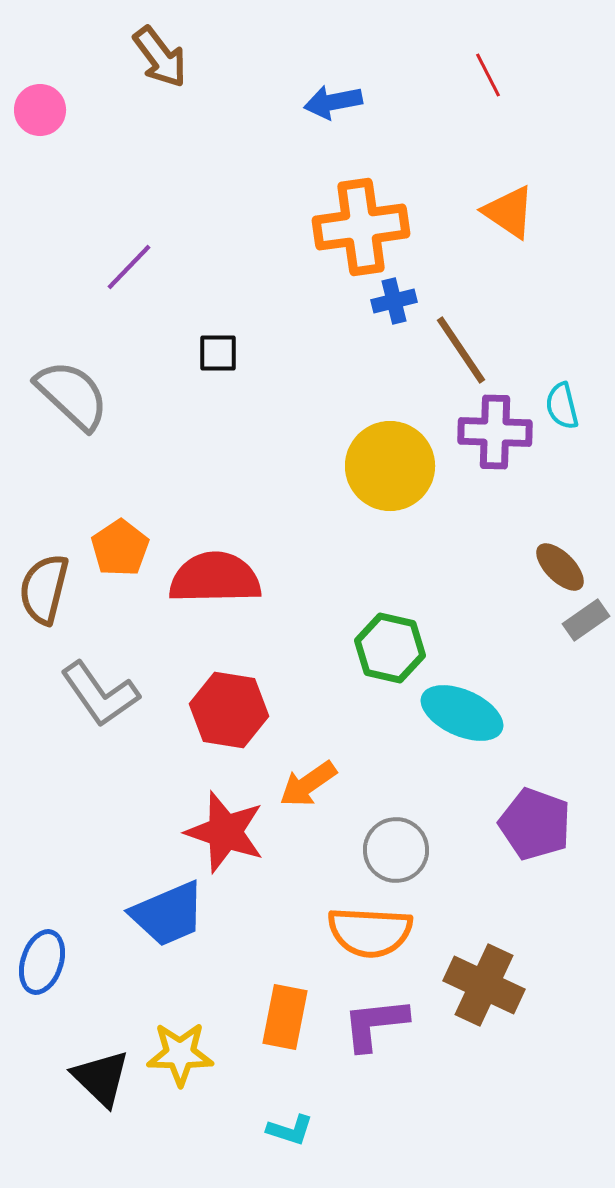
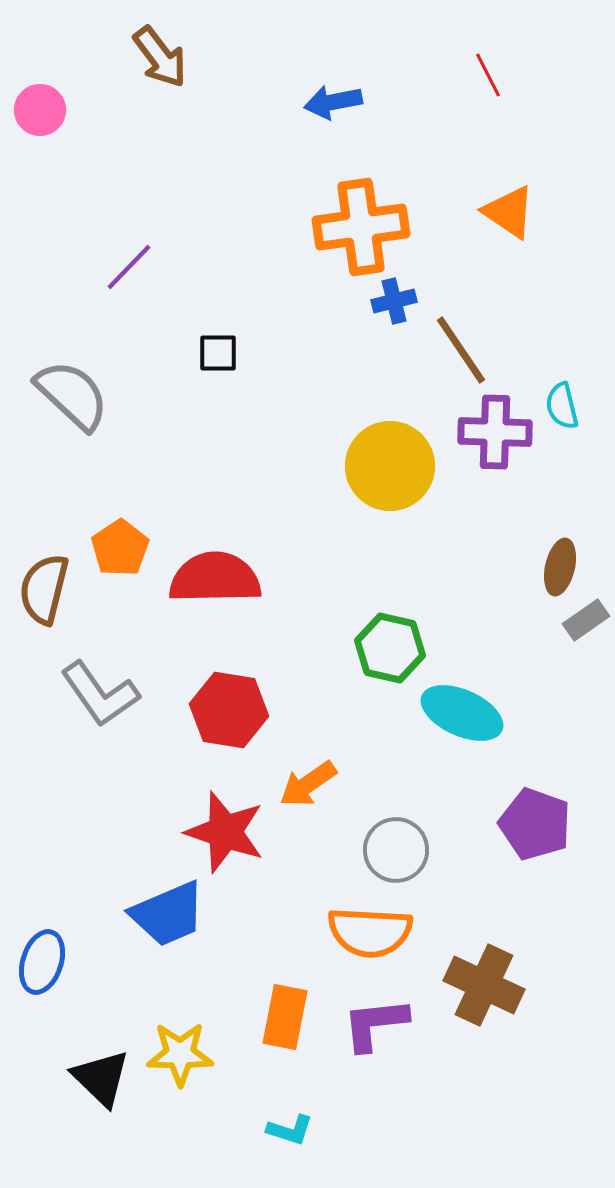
brown ellipse: rotated 58 degrees clockwise
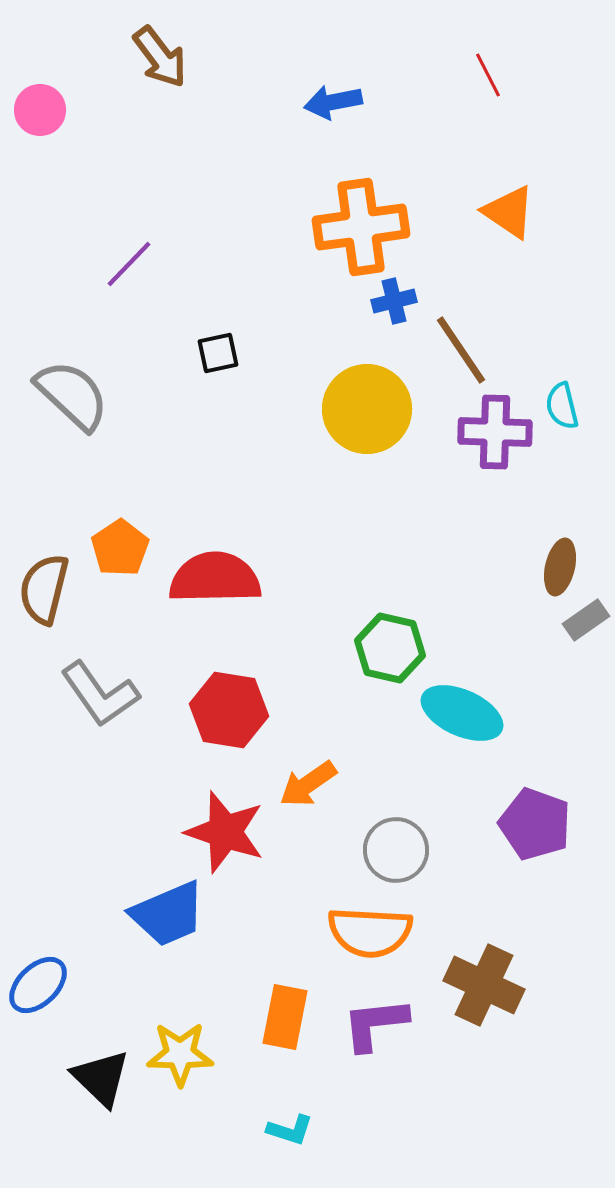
purple line: moved 3 px up
black square: rotated 12 degrees counterclockwise
yellow circle: moved 23 px left, 57 px up
blue ellipse: moved 4 px left, 23 px down; rotated 28 degrees clockwise
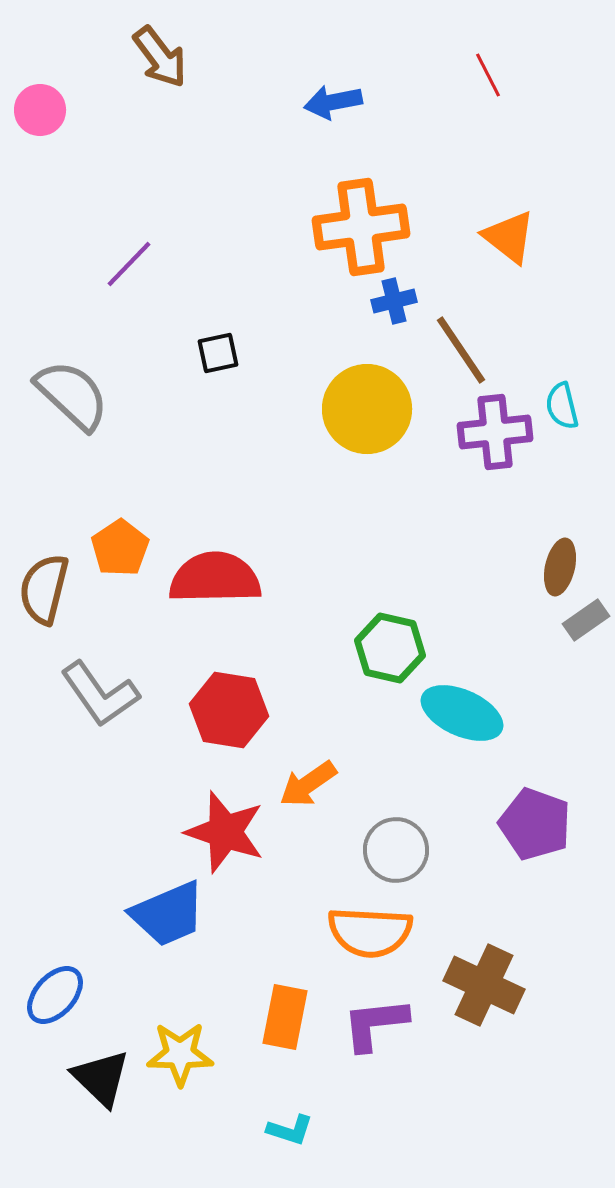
orange triangle: moved 25 px down; rotated 4 degrees clockwise
purple cross: rotated 8 degrees counterclockwise
blue ellipse: moved 17 px right, 10 px down; rotated 4 degrees counterclockwise
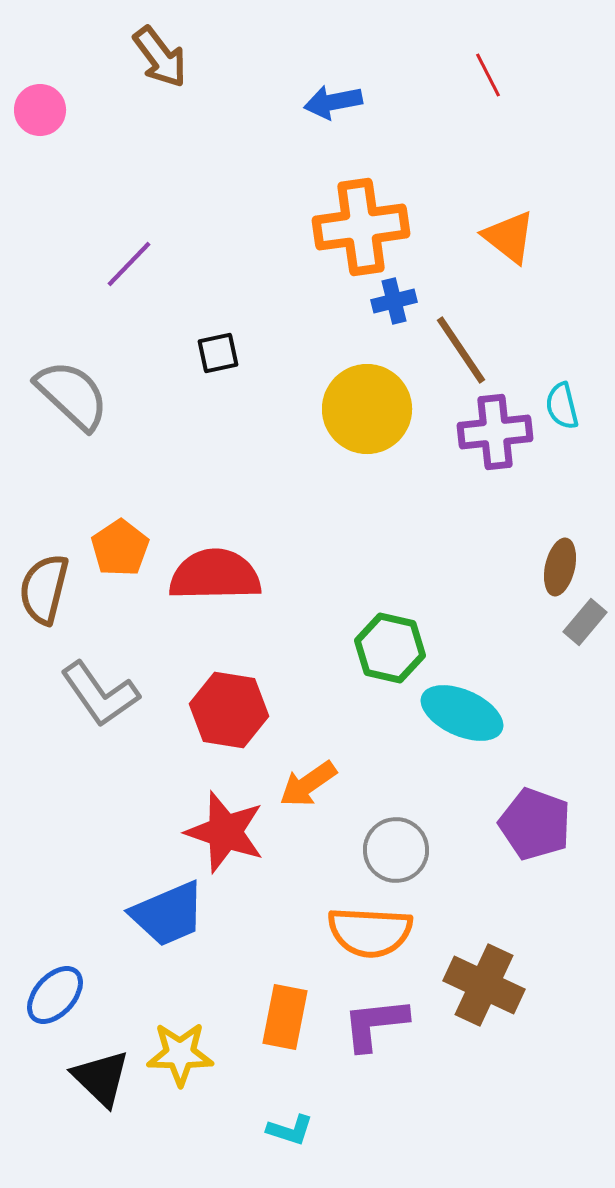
red semicircle: moved 3 px up
gray rectangle: moved 1 px left, 2 px down; rotated 15 degrees counterclockwise
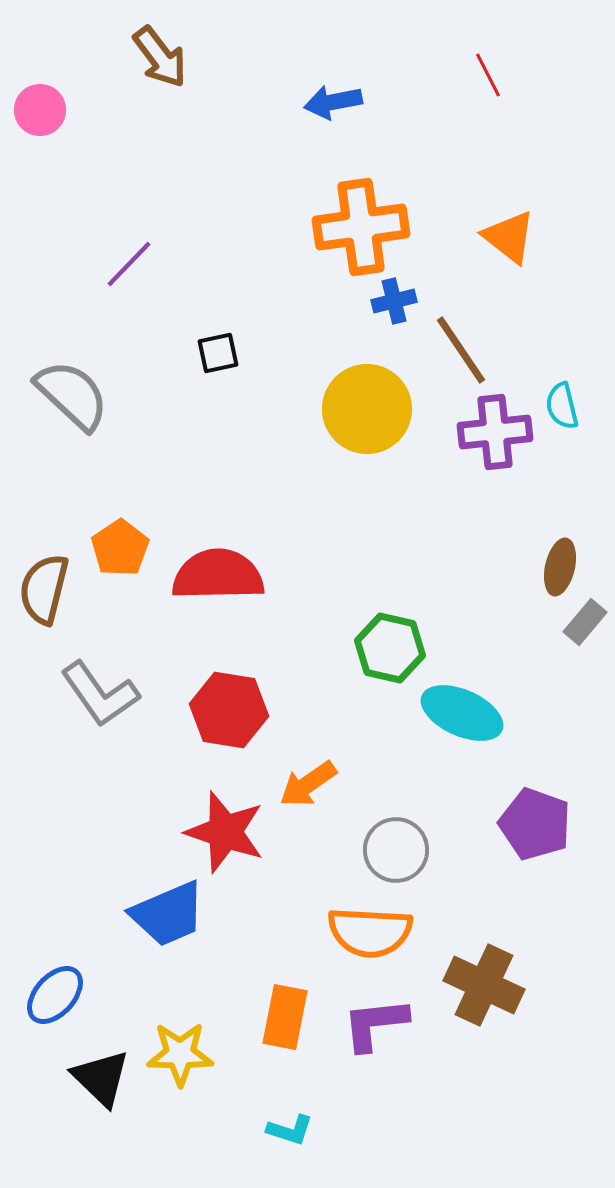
red semicircle: moved 3 px right
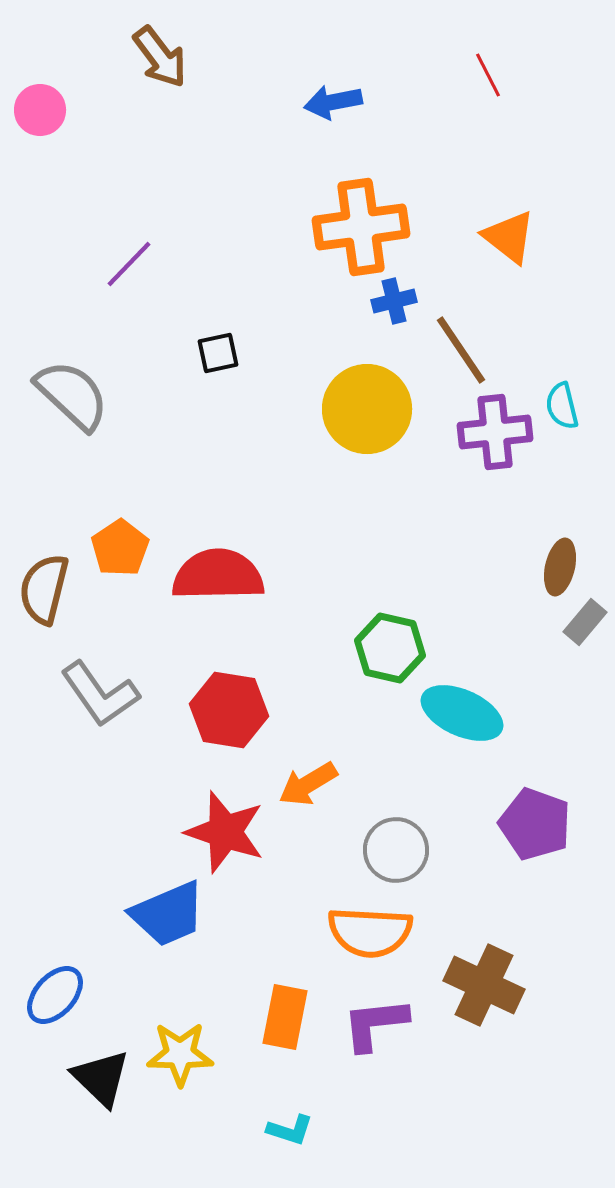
orange arrow: rotated 4 degrees clockwise
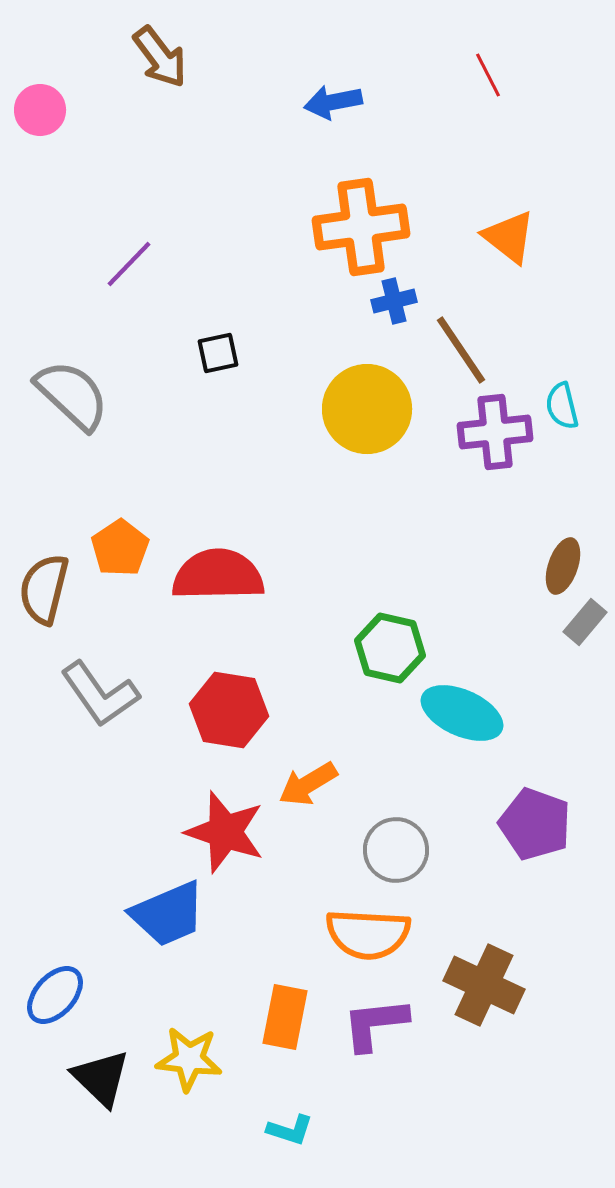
brown ellipse: moved 3 px right, 1 px up; rotated 6 degrees clockwise
orange semicircle: moved 2 px left, 2 px down
yellow star: moved 9 px right, 5 px down; rotated 6 degrees clockwise
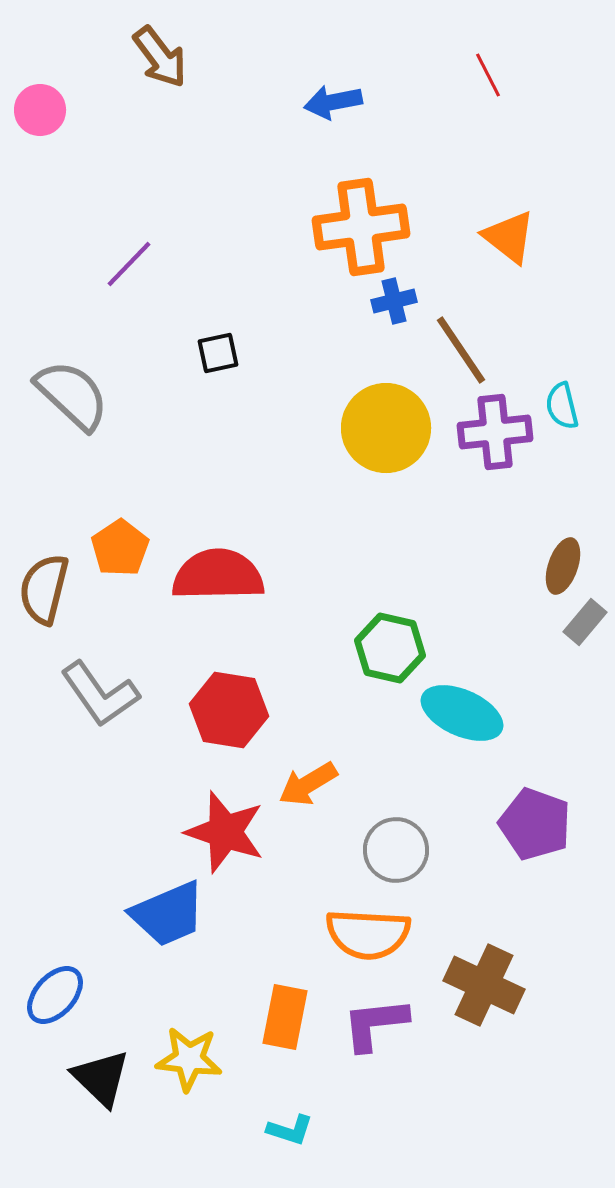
yellow circle: moved 19 px right, 19 px down
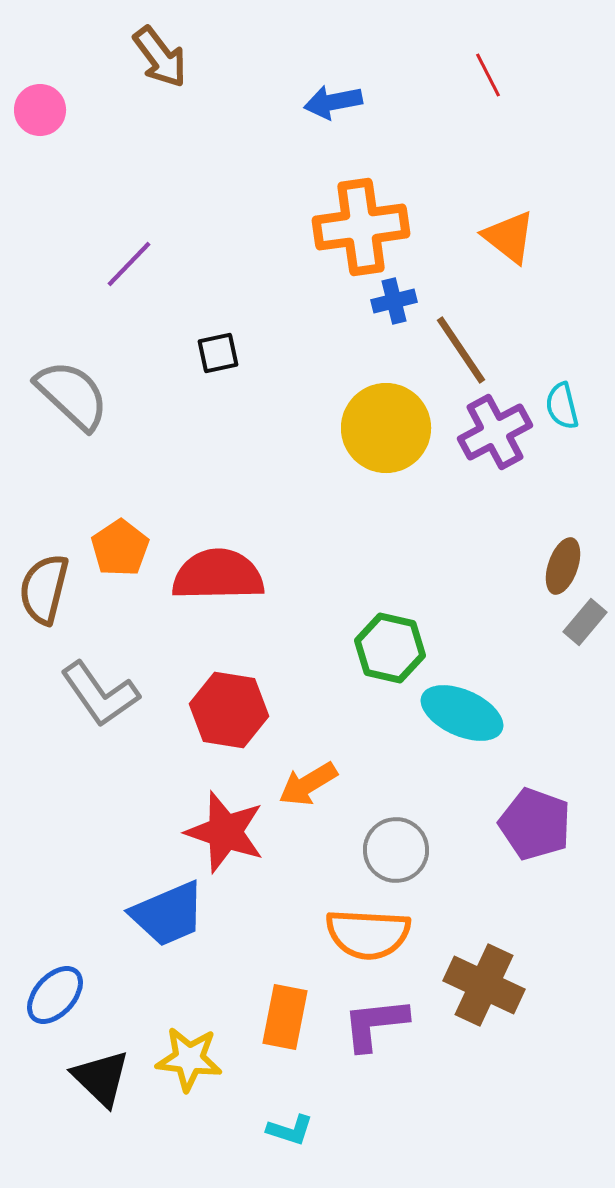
purple cross: rotated 22 degrees counterclockwise
